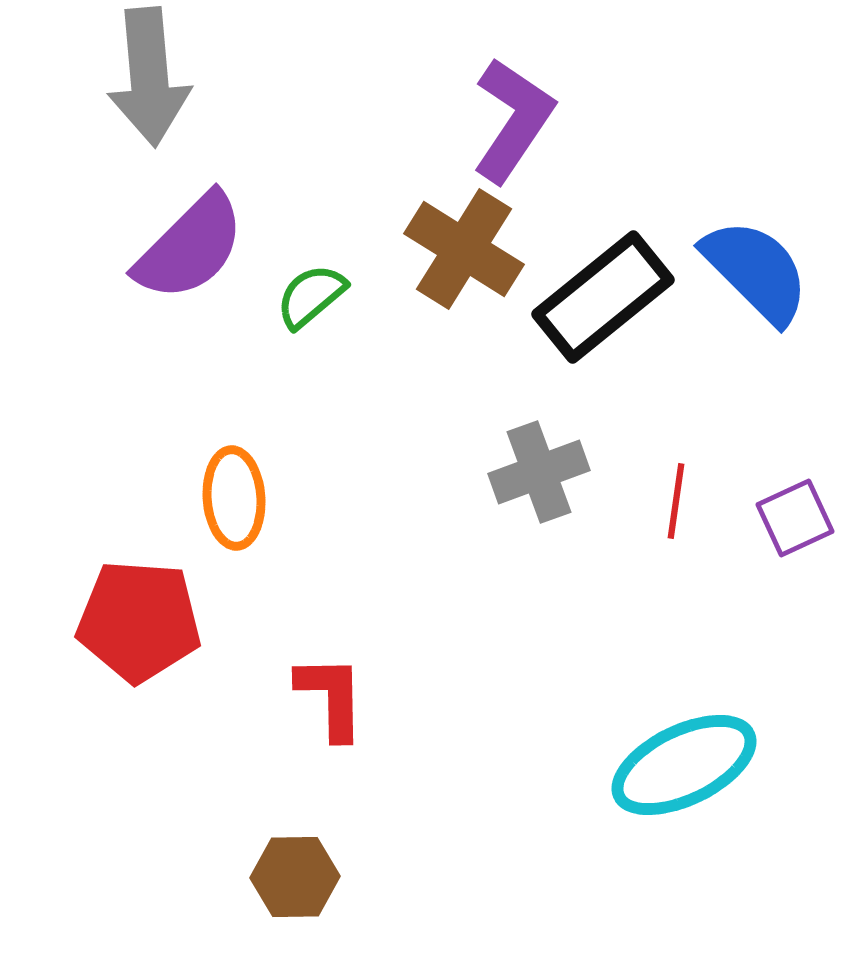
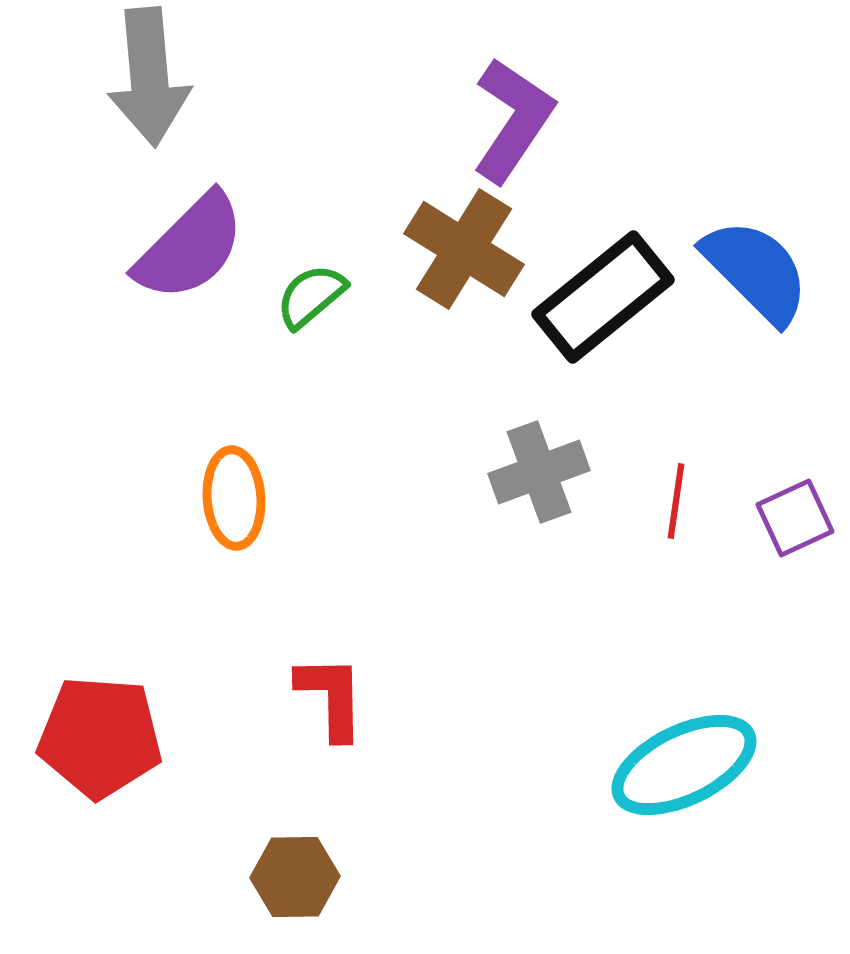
red pentagon: moved 39 px left, 116 px down
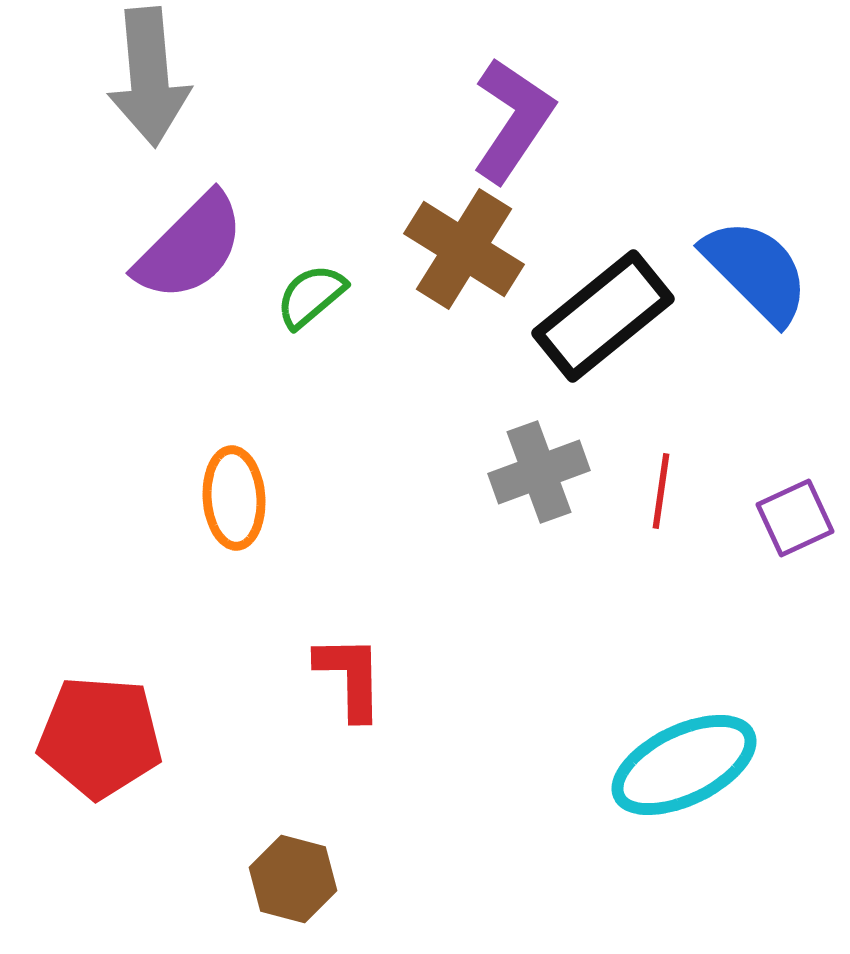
black rectangle: moved 19 px down
red line: moved 15 px left, 10 px up
red L-shape: moved 19 px right, 20 px up
brown hexagon: moved 2 px left, 2 px down; rotated 16 degrees clockwise
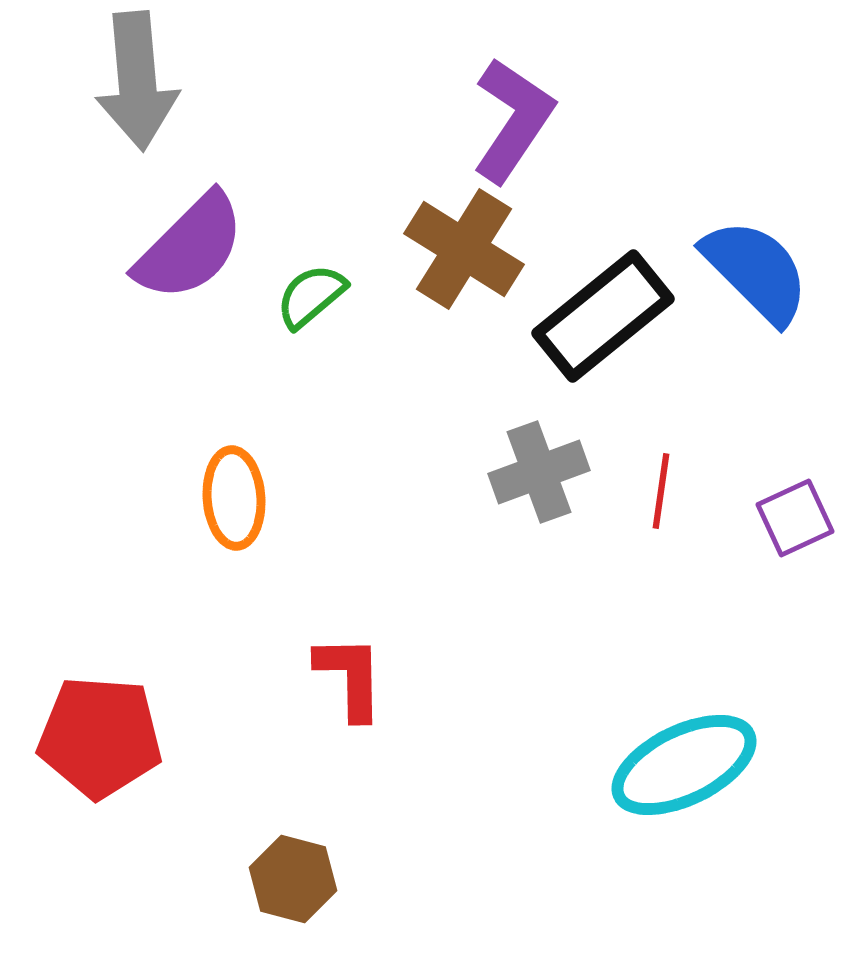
gray arrow: moved 12 px left, 4 px down
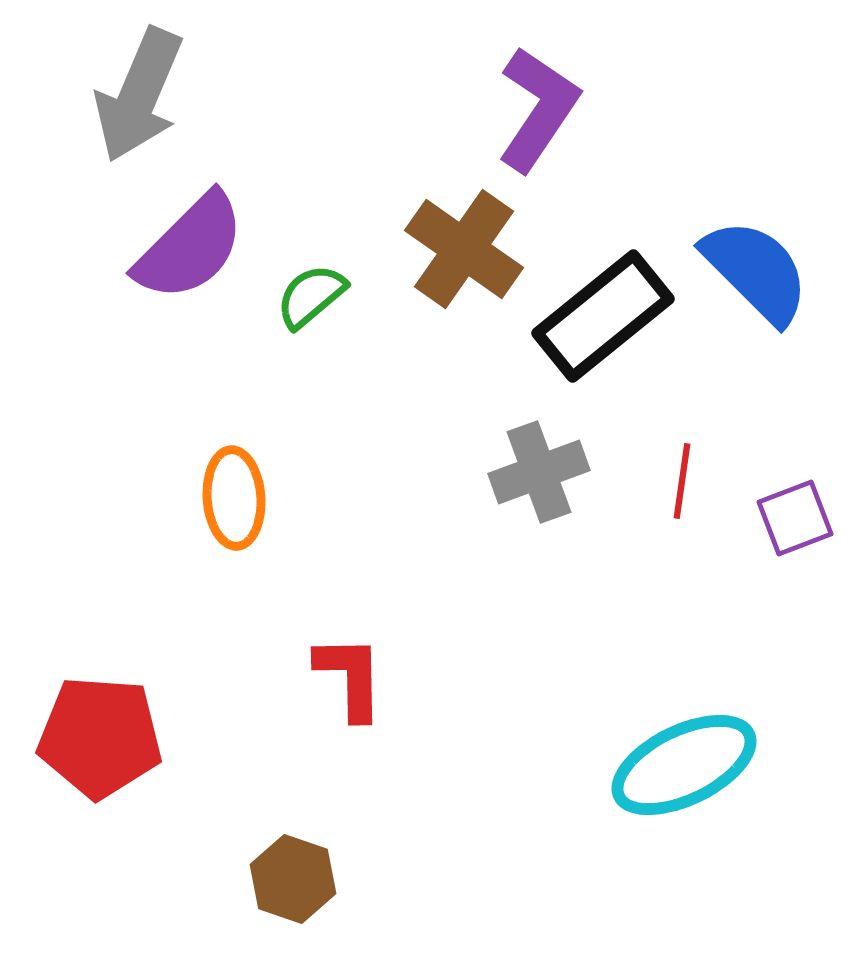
gray arrow: moved 2 px right, 14 px down; rotated 28 degrees clockwise
purple L-shape: moved 25 px right, 11 px up
brown cross: rotated 3 degrees clockwise
red line: moved 21 px right, 10 px up
purple square: rotated 4 degrees clockwise
brown hexagon: rotated 4 degrees clockwise
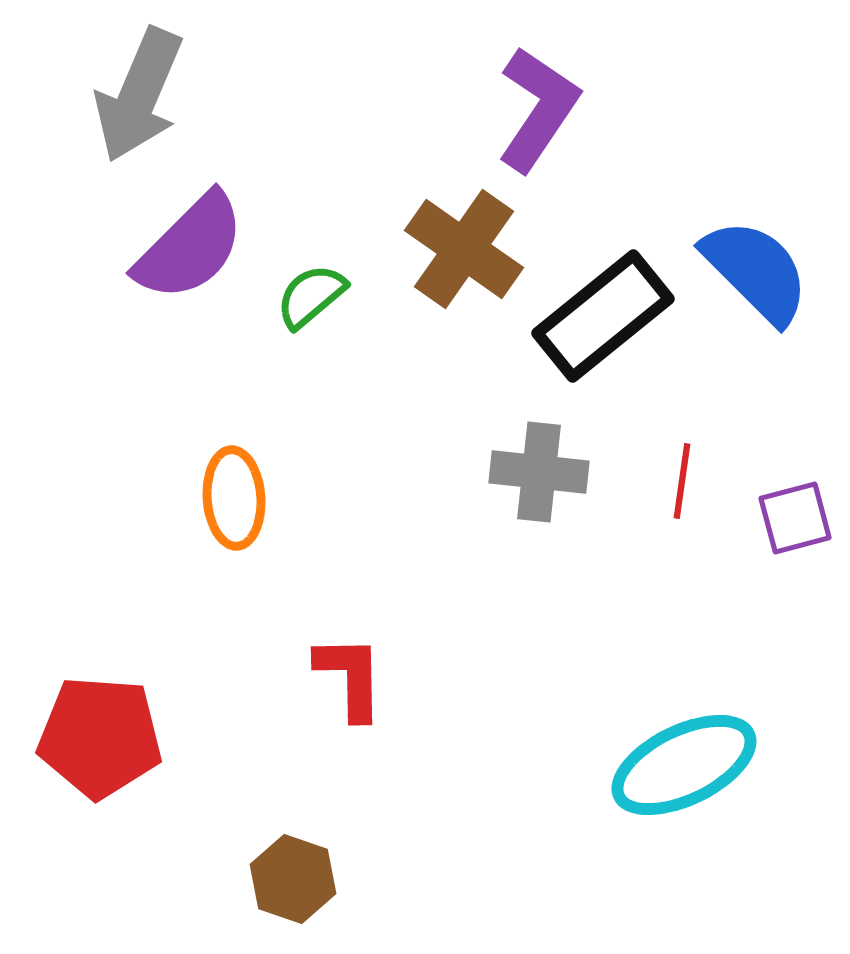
gray cross: rotated 26 degrees clockwise
purple square: rotated 6 degrees clockwise
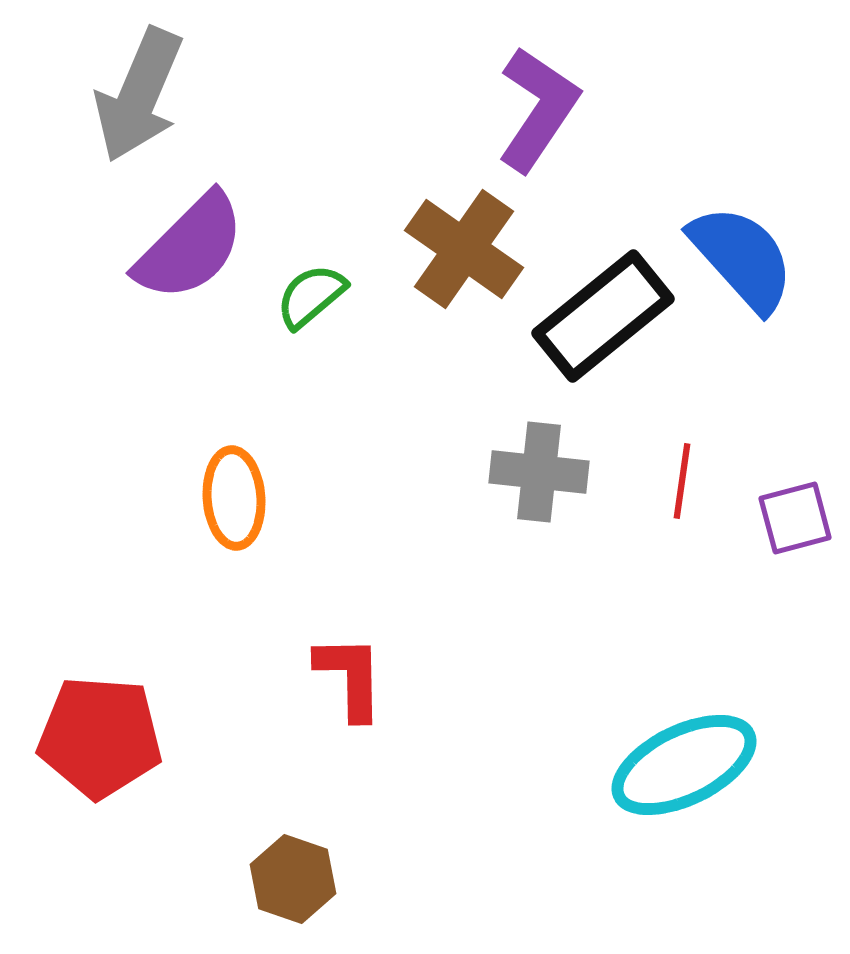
blue semicircle: moved 14 px left, 13 px up; rotated 3 degrees clockwise
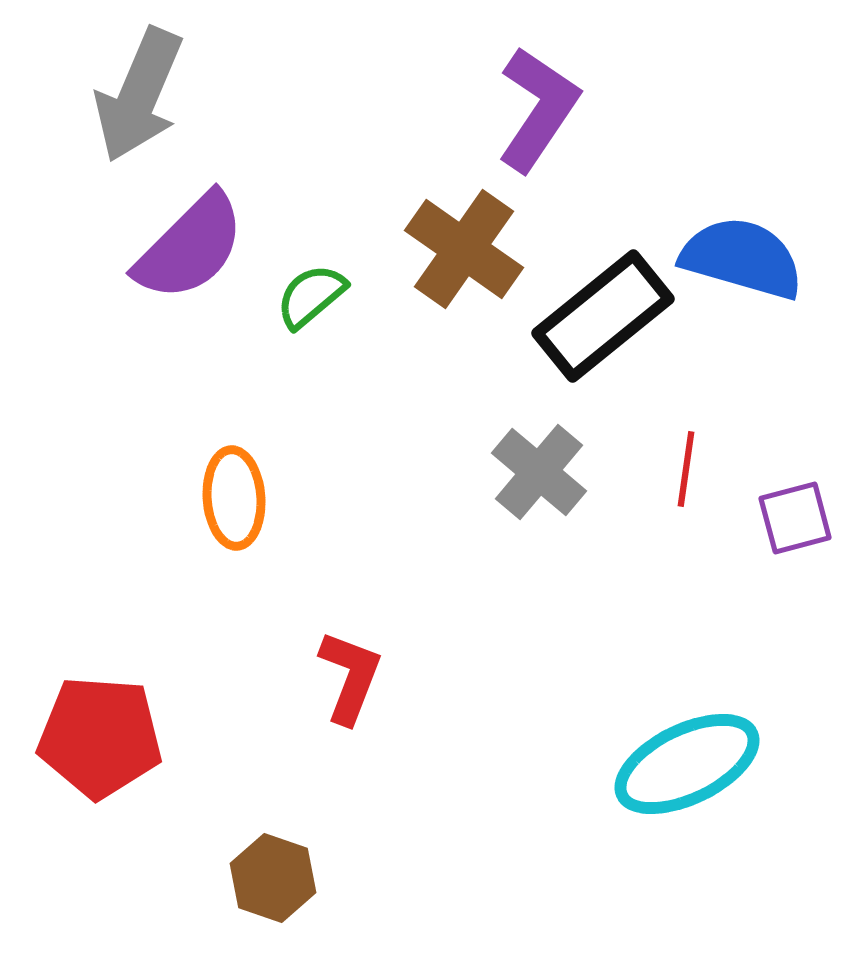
blue semicircle: rotated 32 degrees counterclockwise
gray cross: rotated 34 degrees clockwise
red line: moved 4 px right, 12 px up
red L-shape: rotated 22 degrees clockwise
cyan ellipse: moved 3 px right, 1 px up
brown hexagon: moved 20 px left, 1 px up
